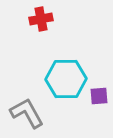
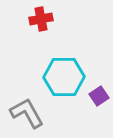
cyan hexagon: moved 2 px left, 2 px up
purple square: rotated 30 degrees counterclockwise
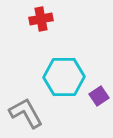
gray L-shape: moved 1 px left
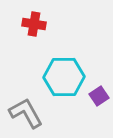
red cross: moved 7 px left, 5 px down; rotated 20 degrees clockwise
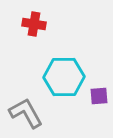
purple square: rotated 30 degrees clockwise
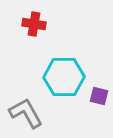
purple square: rotated 18 degrees clockwise
